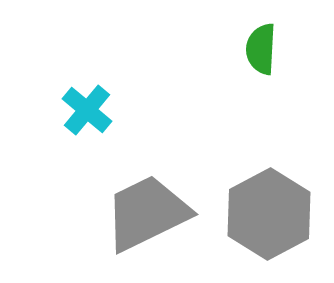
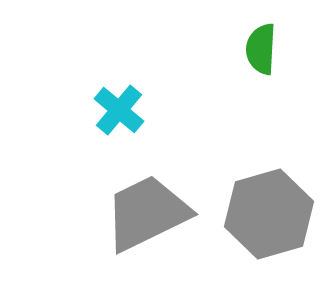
cyan cross: moved 32 px right
gray hexagon: rotated 12 degrees clockwise
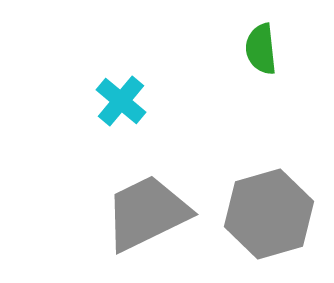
green semicircle: rotated 9 degrees counterclockwise
cyan cross: moved 2 px right, 9 px up
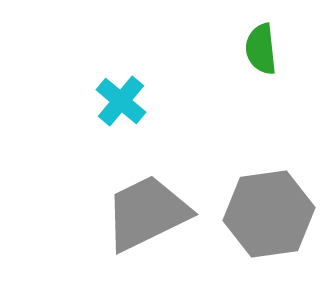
gray hexagon: rotated 8 degrees clockwise
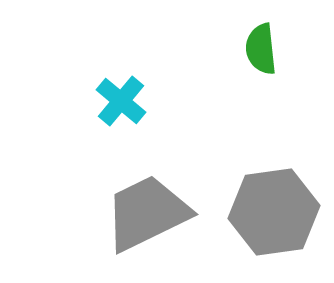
gray hexagon: moved 5 px right, 2 px up
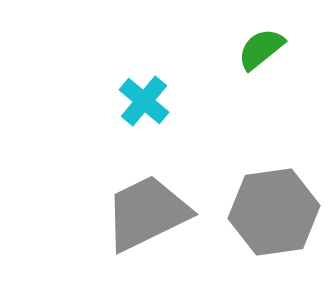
green semicircle: rotated 57 degrees clockwise
cyan cross: moved 23 px right
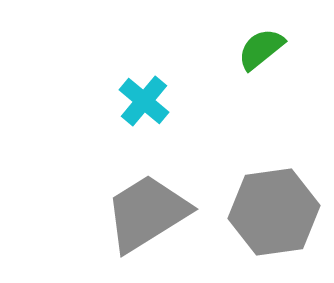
gray trapezoid: rotated 6 degrees counterclockwise
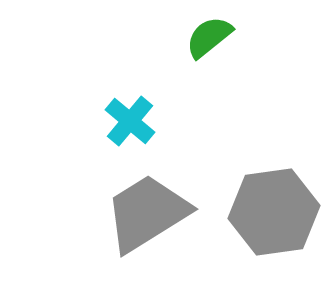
green semicircle: moved 52 px left, 12 px up
cyan cross: moved 14 px left, 20 px down
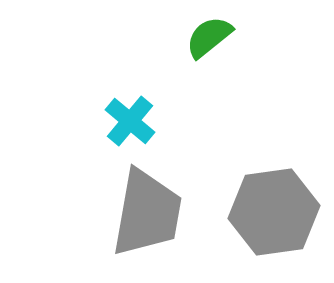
gray trapezoid: rotated 132 degrees clockwise
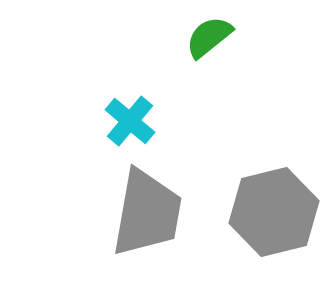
gray hexagon: rotated 6 degrees counterclockwise
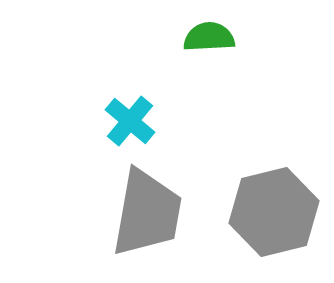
green semicircle: rotated 36 degrees clockwise
